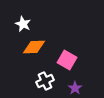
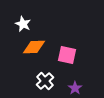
pink square: moved 5 px up; rotated 18 degrees counterclockwise
white cross: rotated 18 degrees counterclockwise
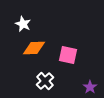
orange diamond: moved 1 px down
pink square: moved 1 px right
purple star: moved 15 px right, 1 px up
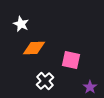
white star: moved 2 px left
pink square: moved 3 px right, 5 px down
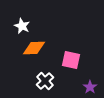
white star: moved 1 px right, 2 px down
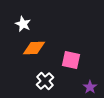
white star: moved 1 px right, 2 px up
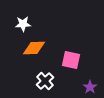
white star: rotated 28 degrees counterclockwise
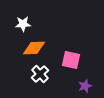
white cross: moved 5 px left, 7 px up
purple star: moved 5 px left, 1 px up; rotated 16 degrees clockwise
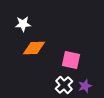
white cross: moved 24 px right, 11 px down
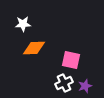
white cross: moved 2 px up; rotated 18 degrees clockwise
